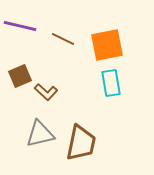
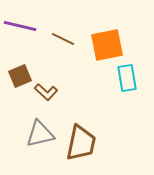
cyan rectangle: moved 16 px right, 5 px up
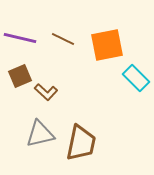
purple line: moved 12 px down
cyan rectangle: moved 9 px right; rotated 36 degrees counterclockwise
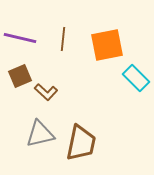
brown line: rotated 70 degrees clockwise
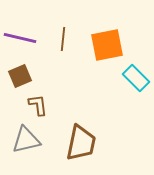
brown L-shape: moved 8 px left, 13 px down; rotated 140 degrees counterclockwise
gray triangle: moved 14 px left, 6 px down
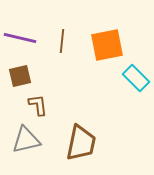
brown line: moved 1 px left, 2 px down
brown square: rotated 10 degrees clockwise
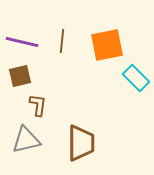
purple line: moved 2 px right, 4 px down
brown L-shape: rotated 15 degrees clockwise
brown trapezoid: rotated 12 degrees counterclockwise
